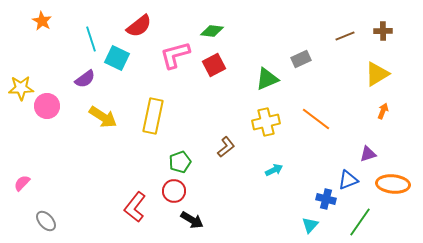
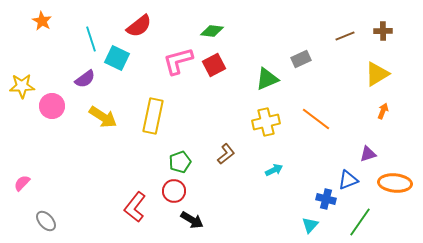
pink L-shape: moved 3 px right, 6 px down
yellow star: moved 1 px right, 2 px up
pink circle: moved 5 px right
brown L-shape: moved 7 px down
orange ellipse: moved 2 px right, 1 px up
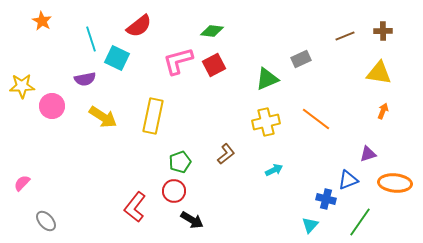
yellow triangle: moved 2 px right, 1 px up; rotated 40 degrees clockwise
purple semicircle: rotated 25 degrees clockwise
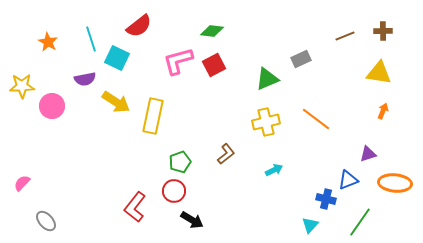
orange star: moved 6 px right, 21 px down
yellow arrow: moved 13 px right, 15 px up
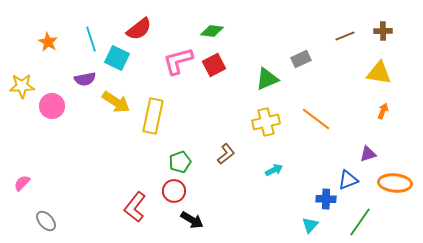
red semicircle: moved 3 px down
blue cross: rotated 12 degrees counterclockwise
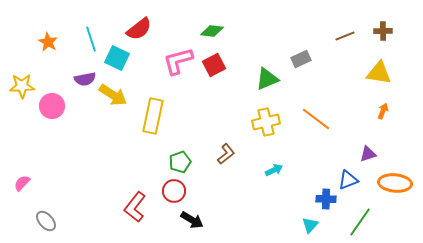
yellow arrow: moved 3 px left, 7 px up
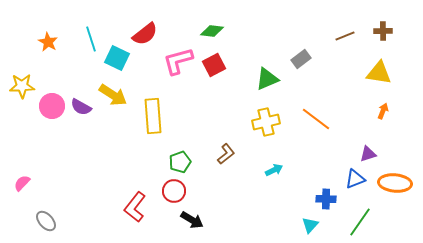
red semicircle: moved 6 px right, 5 px down
gray rectangle: rotated 12 degrees counterclockwise
purple semicircle: moved 4 px left, 28 px down; rotated 40 degrees clockwise
yellow rectangle: rotated 16 degrees counterclockwise
blue triangle: moved 7 px right, 1 px up
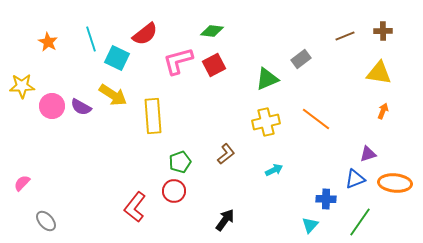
black arrow: moved 33 px right; rotated 85 degrees counterclockwise
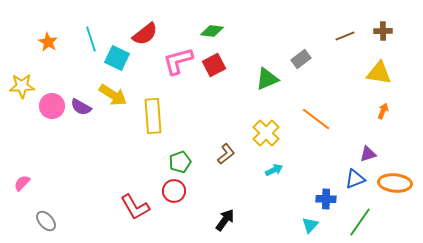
yellow cross: moved 11 px down; rotated 32 degrees counterclockwise
red L-shape: rotated 68 degrees counterclockwise
